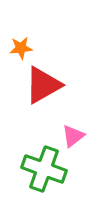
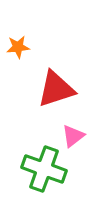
orange star: moved 3 px left, 1 px up
red triangle: moved 13 px right, 4 px down; rotated 12 degrees clockwise
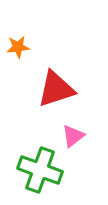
green cross: moved 4 px left, 1 px down
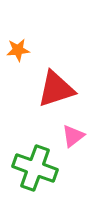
orange star: moved 3 px down
green cross: moved 5 px left, 2 px up
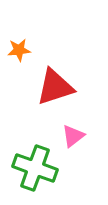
orange star: moved 1 px right
red triangle: moved 1 px left, 2 px up
